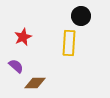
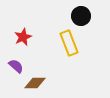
yellow rectangle: rotated 25 degrees counterclockwise
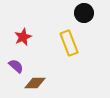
black circle: moved 3 px right, 3 px up
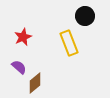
black circle: moved 1 px right, 3 px down
purple semicircle: moved 3 px right, 1 px down
brown diamond: rotated 40 degrees counterclockwise
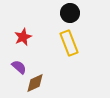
black circle: moved 15 px left, 3 px up
brown diamond: rotated 15 degrees clockwise
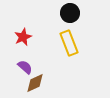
purple semicircle: moved 6 px right
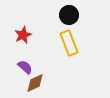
black circle: moved 1 px left, 2 px down
red star: moved 2 px up
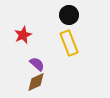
purple semicircle: moved 12 px right, 3 px up
brown diamond: moved 1 px right, 1 px up
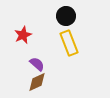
black circle: moved 3 px left, 1 px down
brown diamond: moved 1 px right
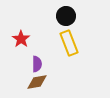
red star: moved 2 px left, 4 px down; rotated 12 degrees counterclockwise
purple semicircle: rotated 49 degrees clockwise
brown diamond: rotated 15 degrees clockwise
